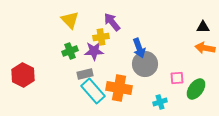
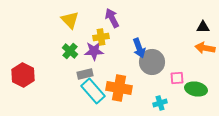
purple arrow: moved 4 px up; rotated 12 degrees clockwise
green cross: rotated 28 degrees counterclockwise
gray circle: moved 7 px right, 2 px up
green ellipse: rotated 65 degrees clockwise
cyan cross: moved 1 px down
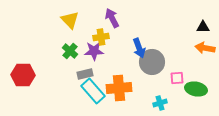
red hexagon: rotated 25 degrees counterclockwise
orange cross: rotated 15 degrees counterclockwise
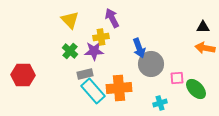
gray circle: moved 1 px left, 2 px down
green ellipse: rotated 35 degrees clockwise
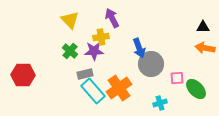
orange cross: rotated 30 degrees counterclockwise
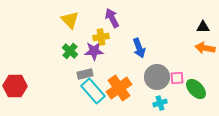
gray circle: moved 6 px right, 13 px down
red hexagon: moved 8 px left, 11 px down
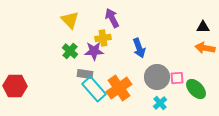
yellow cross: moved 2 px right, 1 px down
gray rectangle: rotated 21 degrees clockwise
cyan rectangle: moved 1 px right, 2 px up
cyan cross: rotated 24 degrees counterclockwise
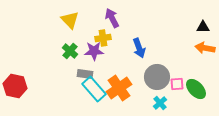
pink square: moved 6 px down
red hexagon: rotated 10 degrees clockwise
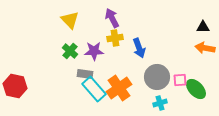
yellow cross: moved 12 px right
pink square: moved 3 px right, 4 px up
cyan cross: rotated 24 degrees clockwise
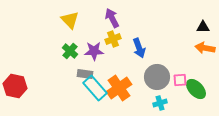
yellow cross: moved 2 px left, 1 px down; rotated 14 degrees counterclockwise
cyan rectangle: moved 1 px right, 1 px up
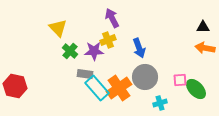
yellow triangle: moved 12 px left, 8 px down
yellow cross: moved 5 px left, 1 px down
gray circle: moved 12 px left
cyan rectangle: moved 2 px right
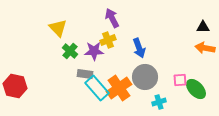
cyan cross: moved 1 px left, 1 px up
